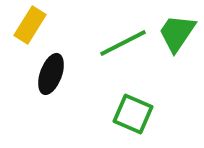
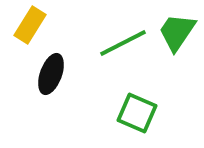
green trapezoid: moved 1 px up
green square: moved 4 px right, 1 px up
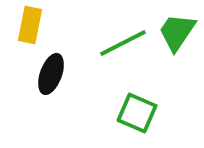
yellow rectangle: rotated 21 degrees counterclockwise
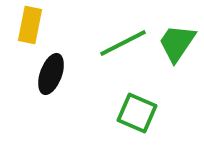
green trapezoid: moved 11 px down
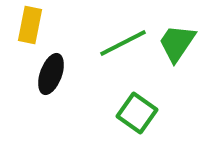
green square: rotated 12 degrees clockwise
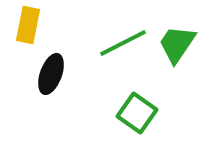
yellow rectangle: moved 2 px left
green trapezoid: moved 1 px down
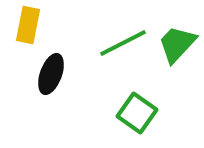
green trapezoid: rotated 9 degrees clockwise
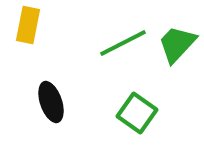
black ellipse: moved 28 px down; rotated 39 degrees counterclockwise
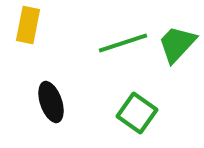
green line: rotated 9 degrees clockwise
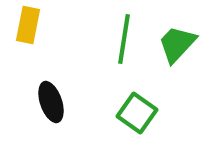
green line: moved 1 px right, 4 px up; rotated 63 degrees counterclockwise
